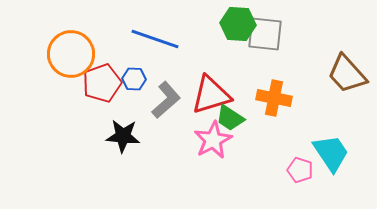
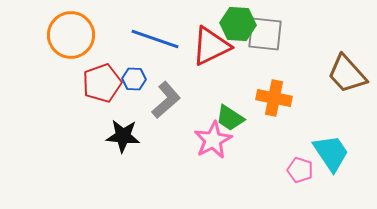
orange circle: moved 19 px up
red triangle: moved 49 px up; rotated 9 degrees counterclockwise
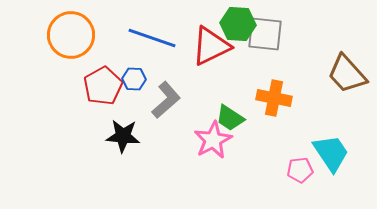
blue line: moved 3 px left, 1 px up
red pentagon: moved 1 px right, 3 px down; rotated 9 degrees counterclockwise
pink pentagon: rotated 25 degrees counterclockwise
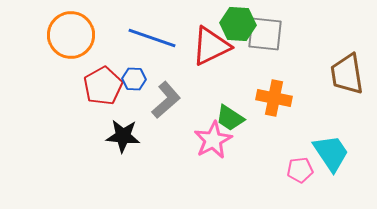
brown trapezoid: rotated 33 degrees clockwise
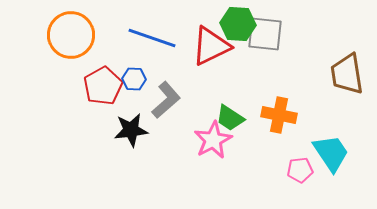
orange cross: moved 5 px right, 17 px down
black star: moved 8 px right, 6 px up; rotated 12 degrees counterclockwise
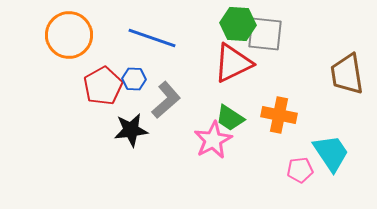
orange circle: moved 2 px left
red triangle: moved 22 px right, 17 px down
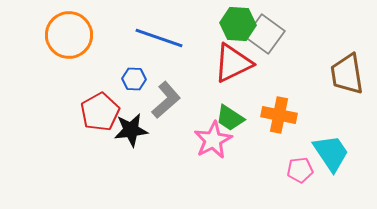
gray square: rotated 30 degrees clockwise
blue line: moved 7 px right
red pentagon: moved 3 px left, 26 px down
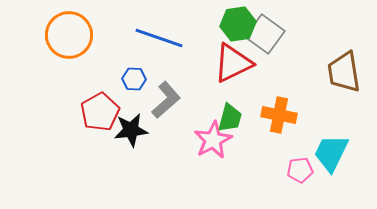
green hexagon: rotated 12 degrees counterclockwise
brown trapezoid: moved 3 px left, 2 px up
green trapezoid: rotated 108 degrees counterclockwise
cyan trapezoid: rotated 120 degrees counterclockwise
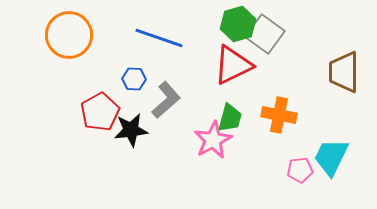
green hexagon: rotated 8 degrees counterclockwise
red triangle: moved 2 px down
brown trapezoid: rotated 9 degrees clockwise
cyan trapezoid: moved 4 px down
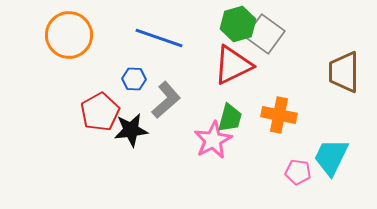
pink pentagon: moved 2 px left, 2 px down; rotated 15 degrees clockwise
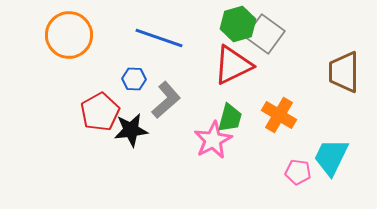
orange cross: rotated 20 degrees clockwise
